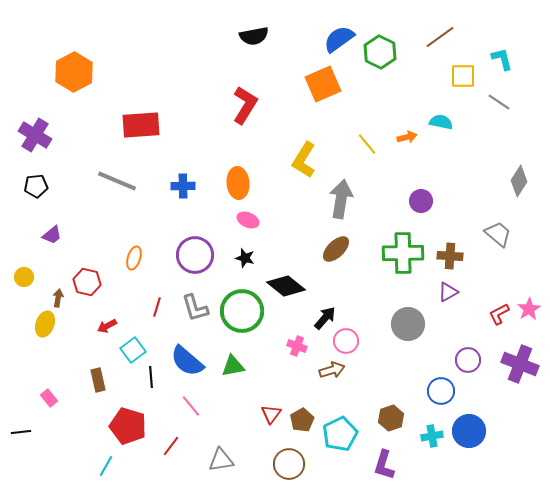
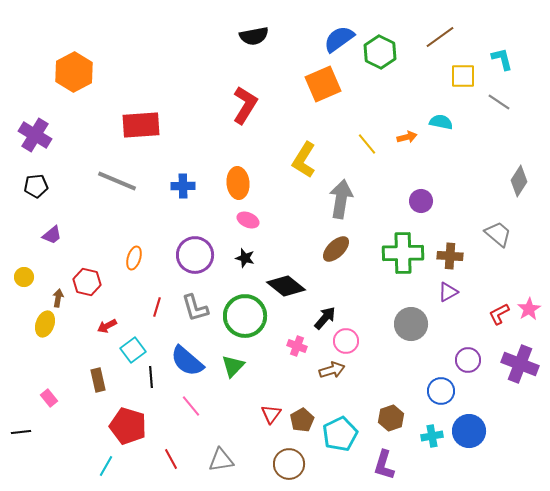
green circle at (242, 311): moved 3 px right, 5 px down
gray circle at (408, 324): moved 3 px right
green triangle at (233, 366): rotated 35 degrees counterclockwise
red line at (171, 446): moved 13 px down; rotated 65 degrees counterclockwise
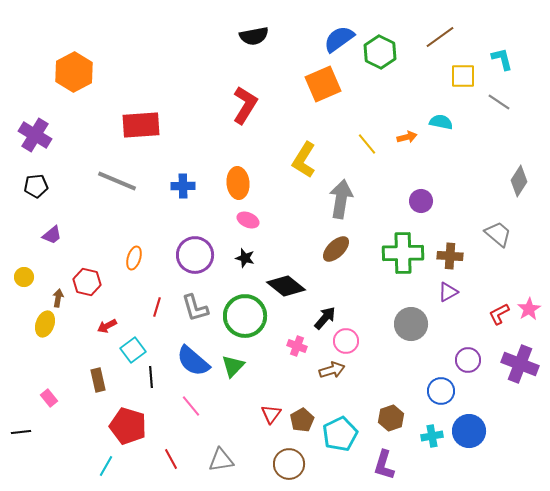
blue semicircle at (187, 361): moved 6 px right
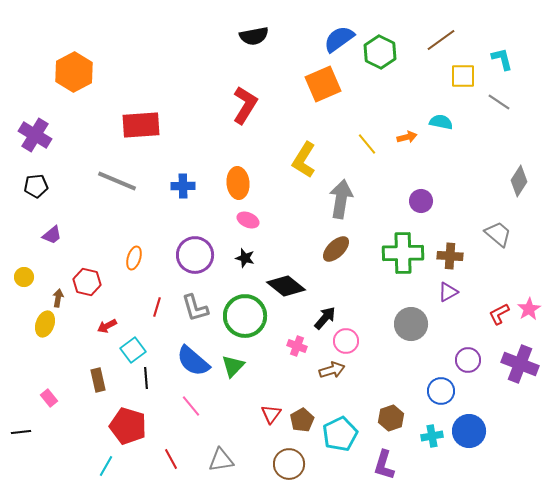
brown line at (440, 37): moved 1 px right, 3 px down
black line at (151, 377): moved 5 px left, 1 px down
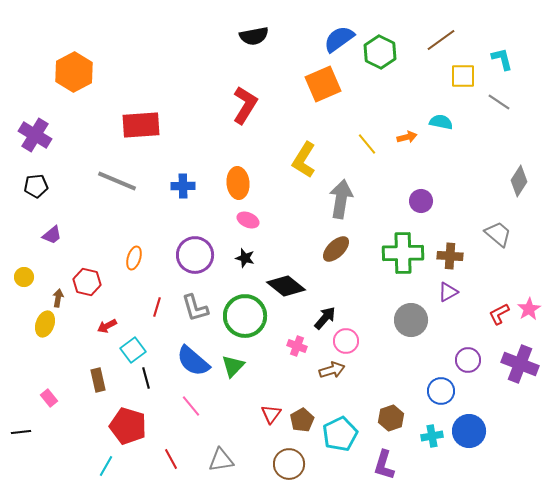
gray circle at (411, 324): moved 4 px up
black line at (146, 378): rotated 10 degrees counterclockwise
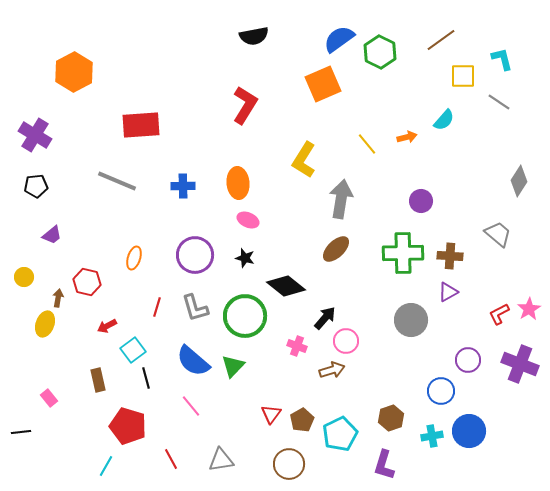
cyan semicircle at (441, 122): moved 3 px right, 2 px up; rotated 120 degrees clockwise
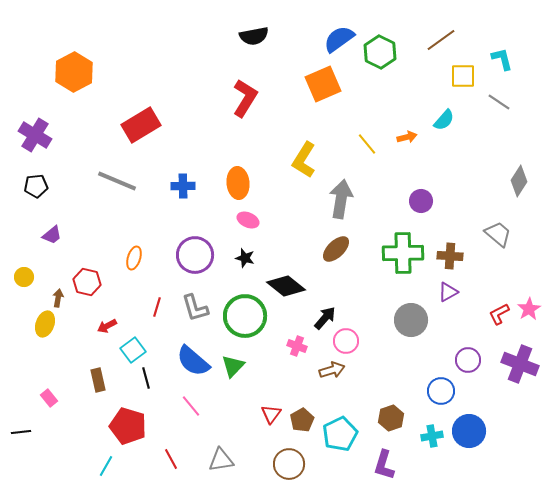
red L-shape at (245, 105): moved 7 px up
red rectangle at (141, 125): rotated 27 degrees counterclockwise
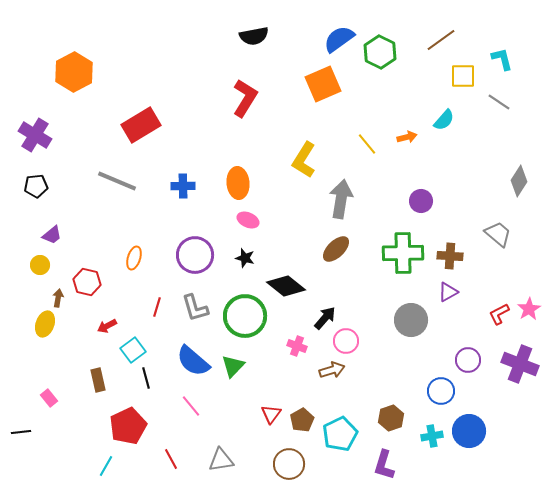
yellow circle at (24, 277): moved 16 px right, 12 px up
red pentagon at (128, 426): rotated 30 degrees clockwise
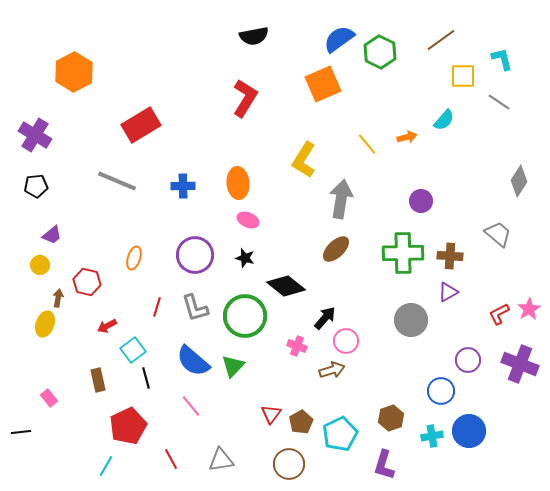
brown pentagon at (302, 420): moved 1 px left, 2 px down
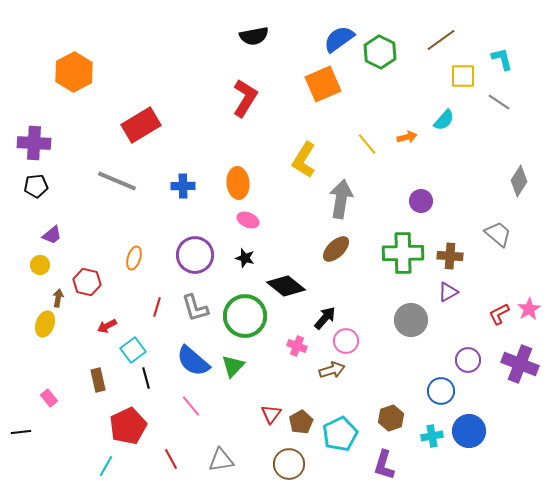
purple cross at (35, 135): moved 1 px left, 8 px down; rotated 28 degrees counterclockwise
